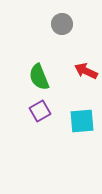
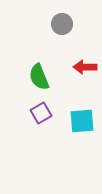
red arrow: moved 1 px left, 4 px up; rotated 25 degrees counterclockwise
purple square: moved 1 px right, 2 px down
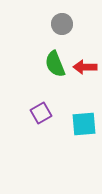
green semicircle: moved 16 px right, 13 px up
cyan square: moved 2 px right, 3 px down
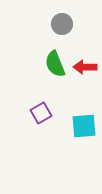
cyan square: moved 2 px down
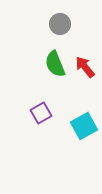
gray circle: moved 2 px left
red arrow: rotated 50 degrees clockwise
cyan square: rotated 24 degrees counterclockwise
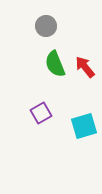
gray circle: moved 14 px left, 2 px down
cyan square: rotated 12 degrees clockwise
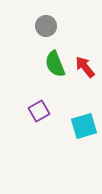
purple square: moved 2 px left, 2 px up
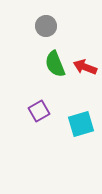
red arrow: rotated 30 degrees counterclockwise
cyan square: moved 3 px left, 2 px up
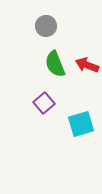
red arrow: moved 2 px right, 2 px up
purple square: moved 5 px right, 8 px up; rotated 10 degrees counterclockwise
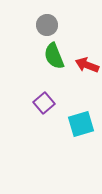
gray circle: moved 1 px right, 1 px up
green semicircle: moved 1 px left, 8 px up
